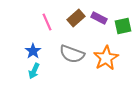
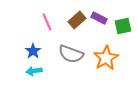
brown rectangle: moved 1 px right, 2 px down
gray semicircle: moved 1 px left
cyan arrow: rotated 56 degrees clockwise
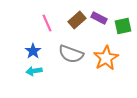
pink line: moved 1 px down
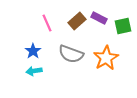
brown rectangle: moved 1 px down
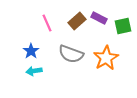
blue star: moved 2 px left
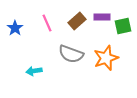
purple rectangle: moved 3 px right, 1 px up; rotated 28 degrees counterclockwise
blue star: moved 16 px left, 23 px up
orange star: rotated 10 degrees clockwise
